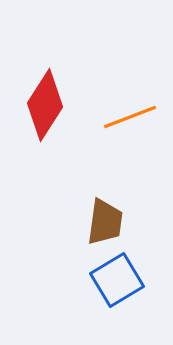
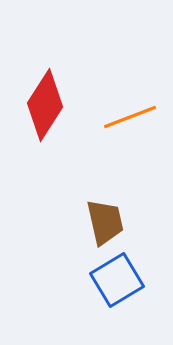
brown trapezoid: rotated 21 degrees counterclockwise
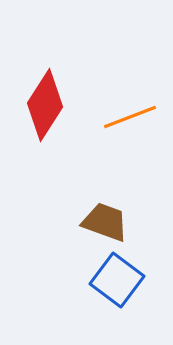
brown trapezoid: rotated 57 degrees counterclockwise
blue square: rotated 22 degrees counterclockwise
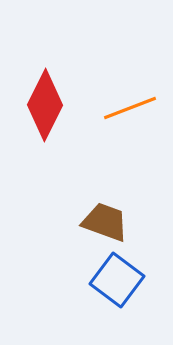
red diamond: rotated 6 degrees counterclockwise
orange line: moved 9 px up
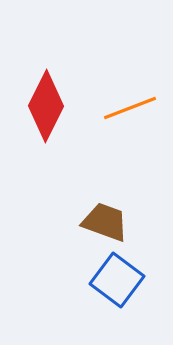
red diamond: moved 1 px right, 1 px down
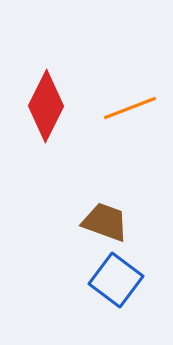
blue square: moved 1 px left
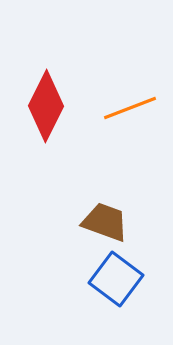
blue square: moved 1 px up
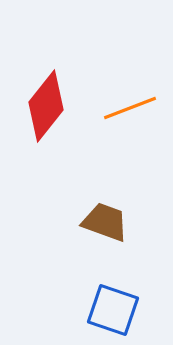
red diamond: rotated 12 degrees clockwise
blue square: moved 3 px left, 31 px down; rotated 18 degrees counterclockwise
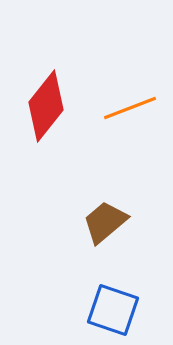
brown trapezoid: rotated 60 degrees counterclockwise
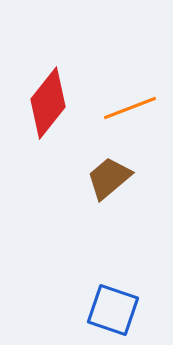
red diamond: moved 2 px right, 3 px up
brown trapezoid: moved 4 px right, 44 px up
